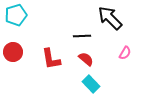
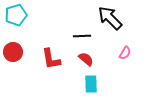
cyan rectangle: rotated 42 degrees clockwise
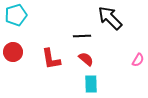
pink semicircle: moved 13 px right, 7 px down
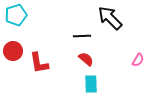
red circle: moved 1 px up
red L-shape: moved 12 px left, 4 px down
